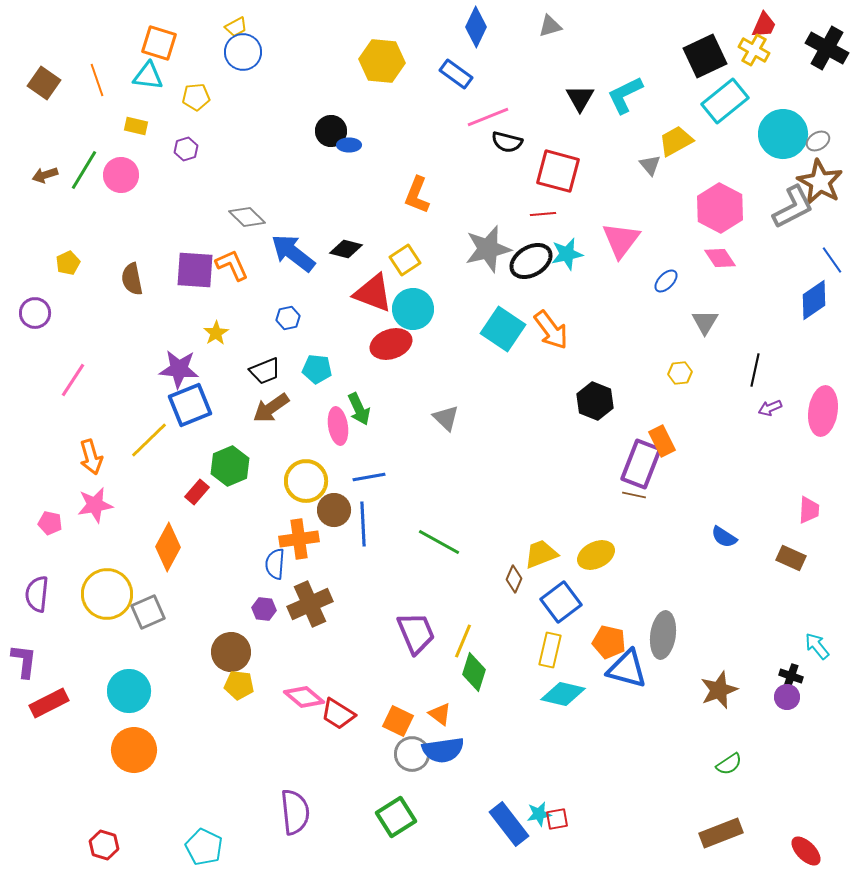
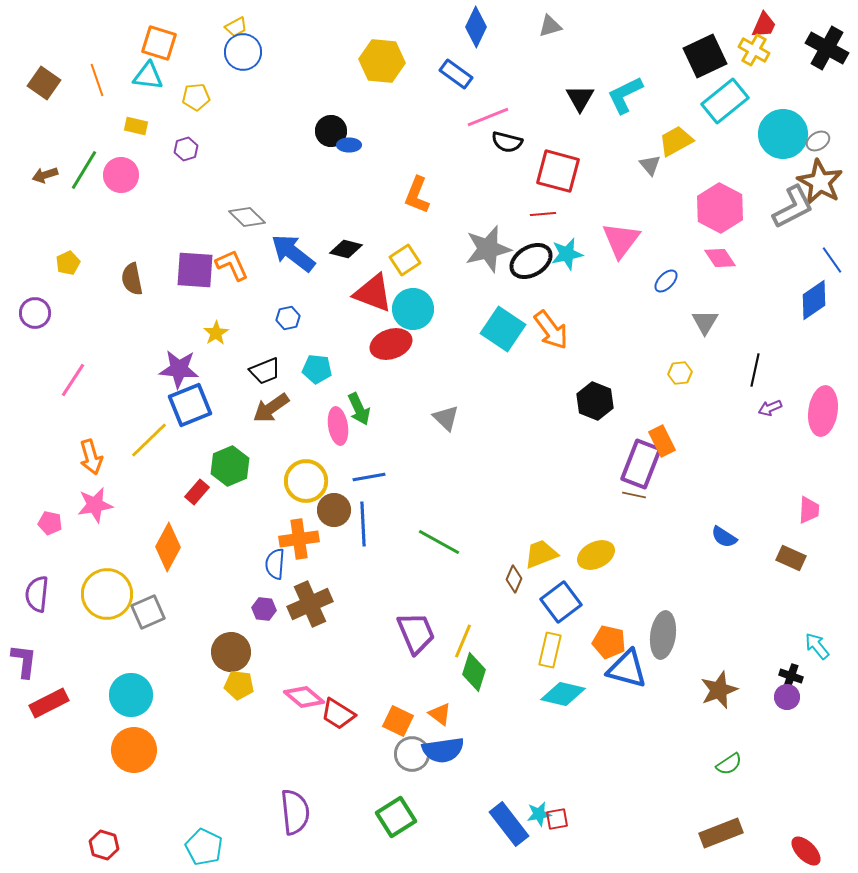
cyan circle at (129, 691): moved 2 px right, 4 px down
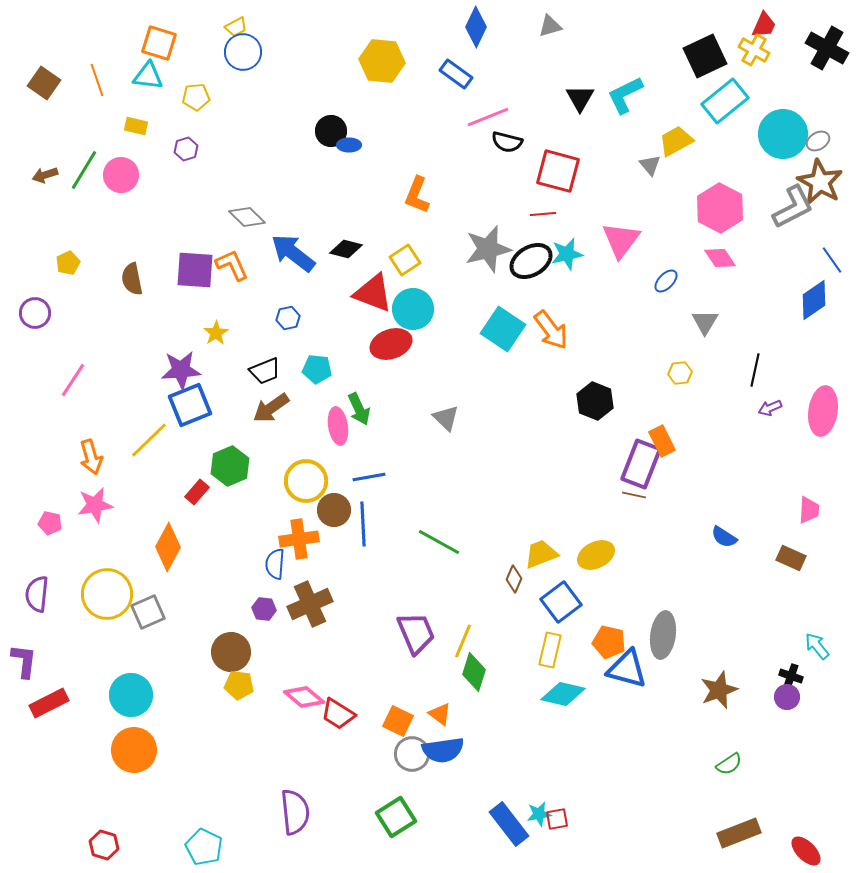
purple star at (179, 369): moved 2 px right, 1 px down; rotated 9 degrees counterclockwise
brown rectangle at (721, 833): moved 18 px right
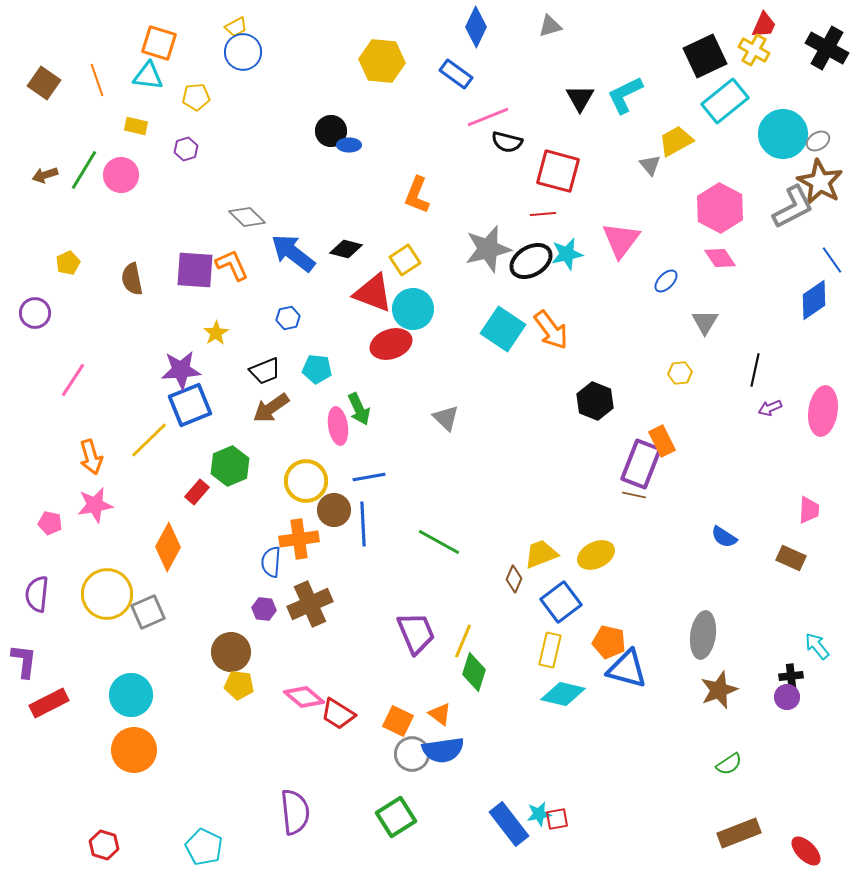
blue semicircle at (275, 564): moved 4 px left, 2 px up
gray ellipse at (663, 635): moved 40 px right
black cross at (791, 676): rotated 25 degrees counterclockwise
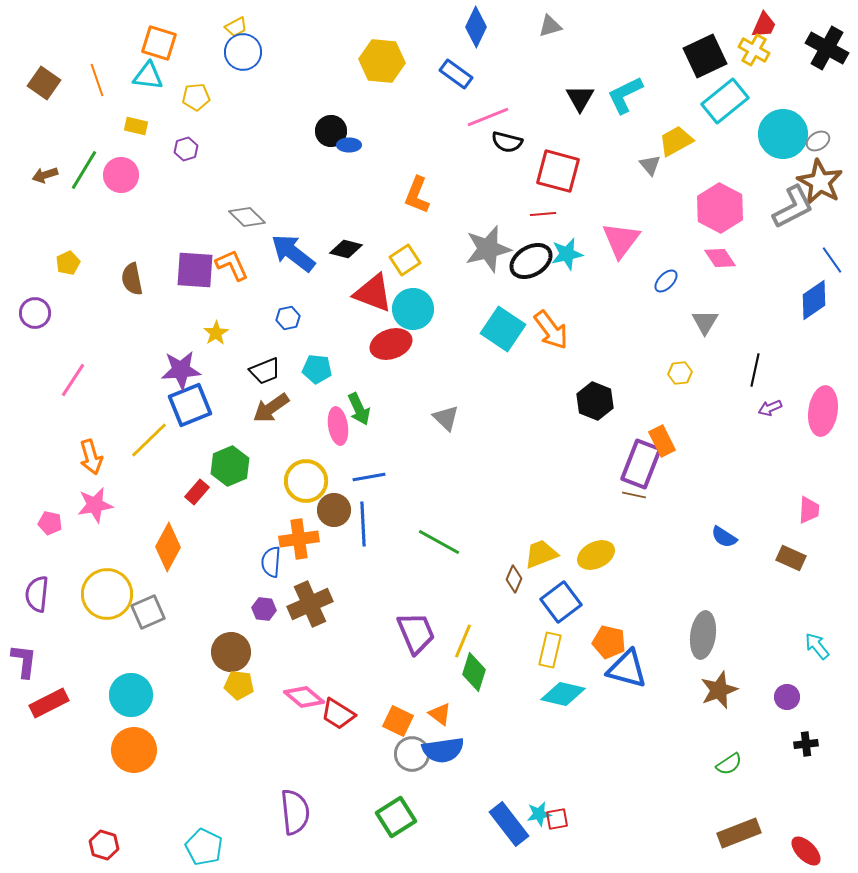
black cross at (791, 676): moved 15 px right, 68 px down
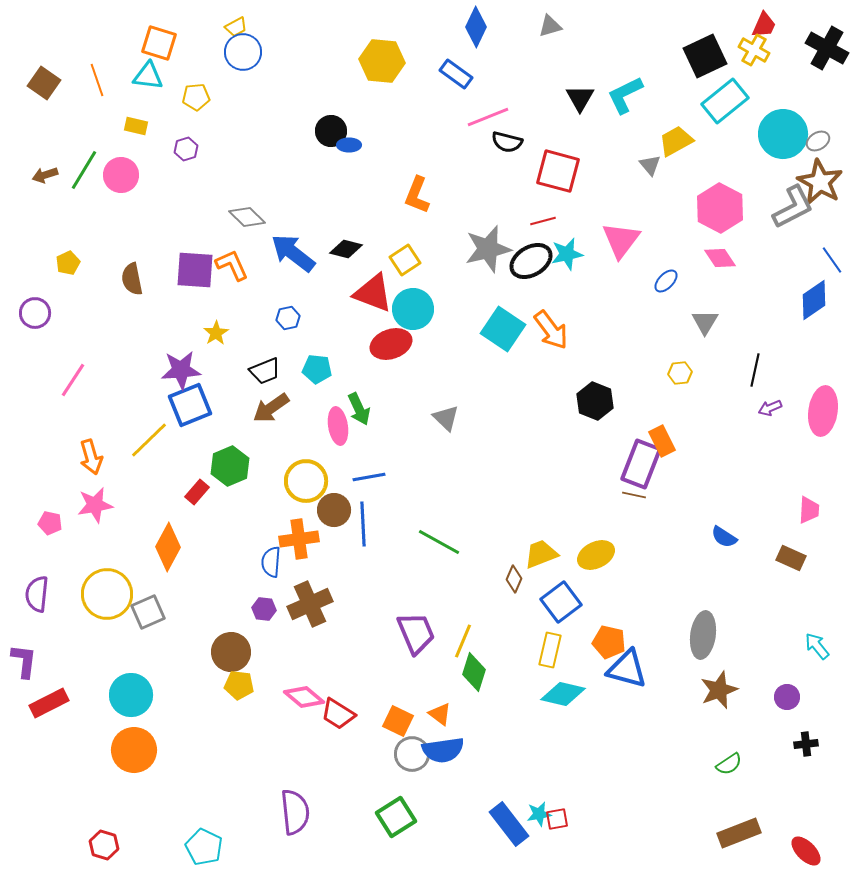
red line at (543, 214): moved 7 px down; rotated 10 degrees counterclockwise
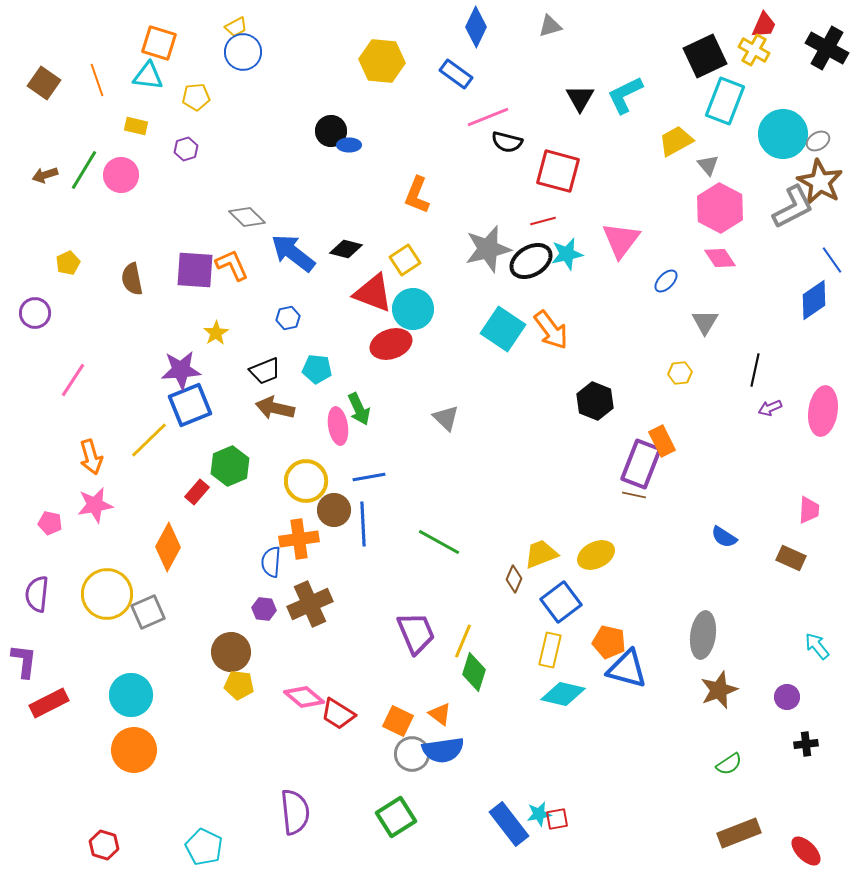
cyan rectangle at (725, 101): rotated 30 degrees counterclockwise
gray triangle at (650, 165): moved 58 px right
brown arrow at (271, 408): moved 4 px right; rotated 48 degrees clockwise
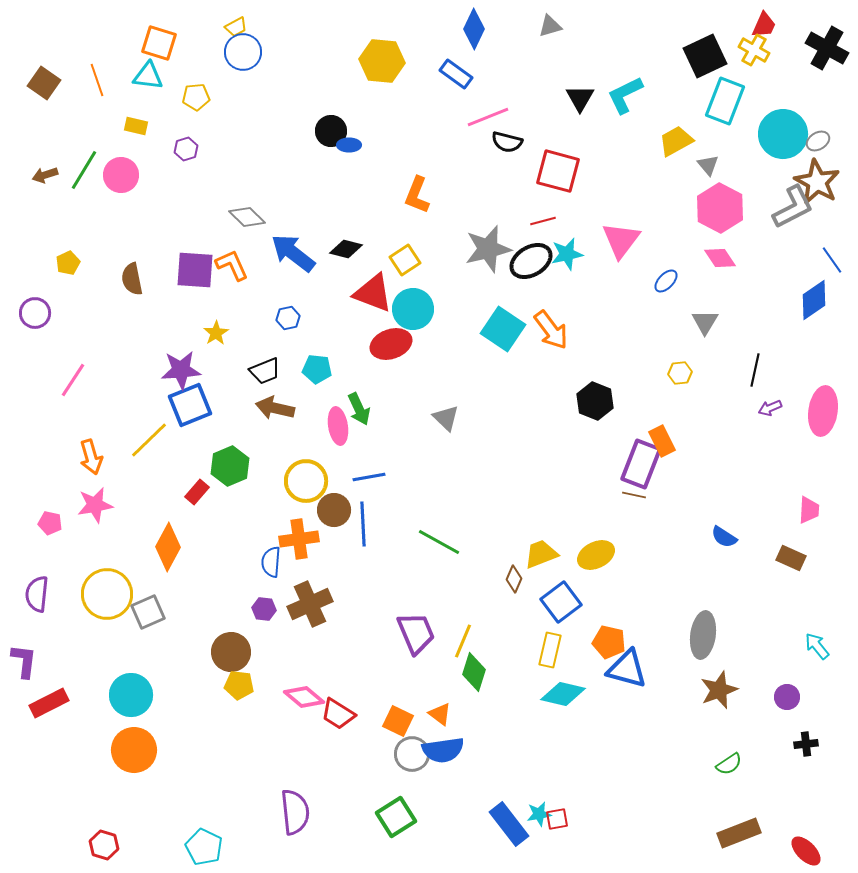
blue diamond at (476, 27): moved 2 px left, 2 px down
brown star at (820, 182): moved 3 px left
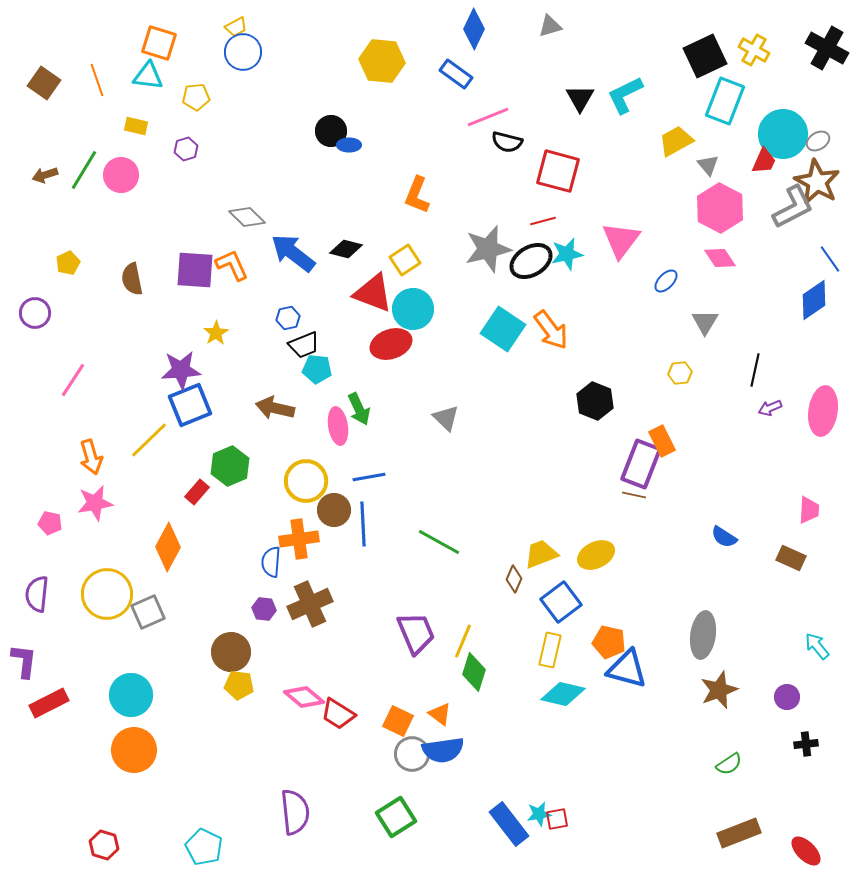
red trapezoid at (764, 25): moved 136 px down
blue line at (832, 260): moved 2 px left, 1 px up
black trapezoid at (265, 371): moved 39 px right, 26 px up
pink star at (95, 505): moved 2 px up
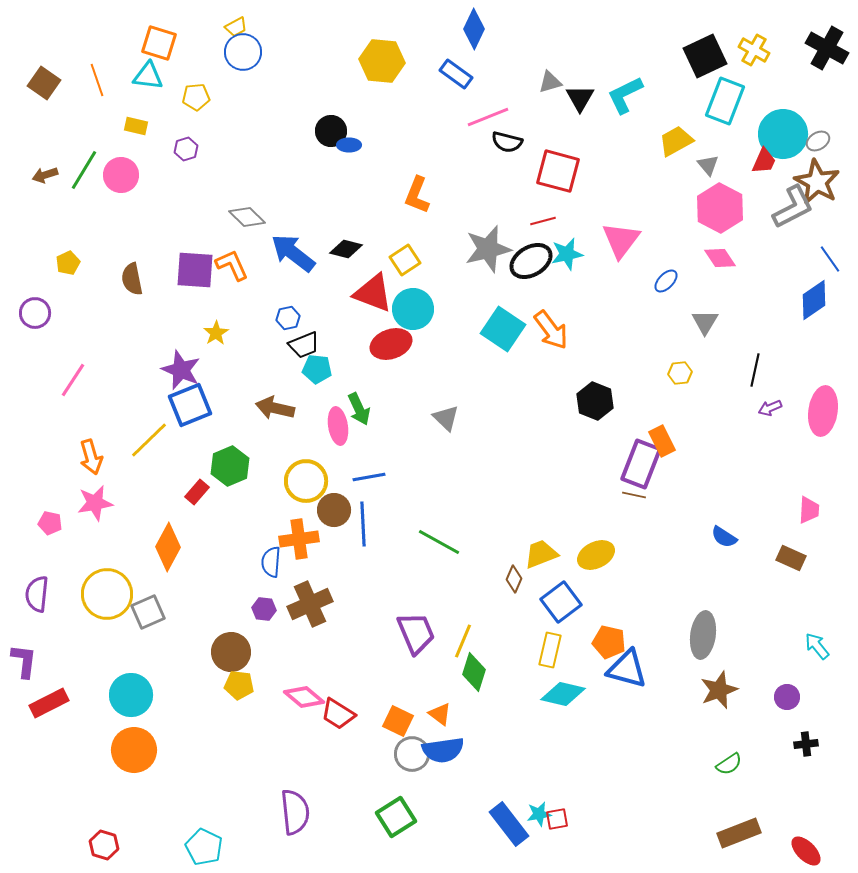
gray triangle at (550, 26): moved 56 px down
purple star at (181, 370): rotated 27 degrees clockwise
